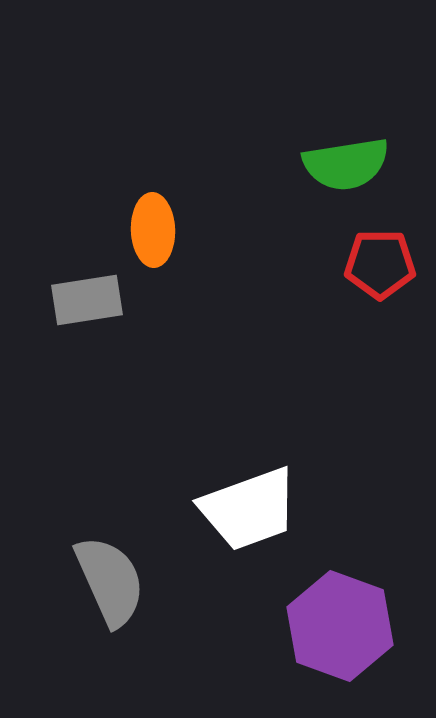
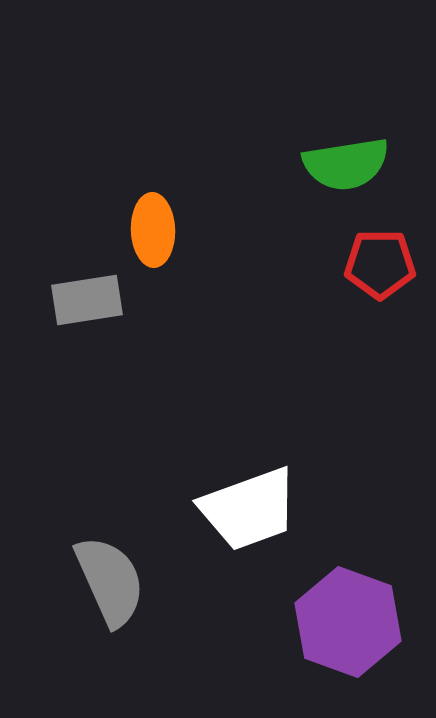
purple hexagon: moved 8 px right, 4 px up
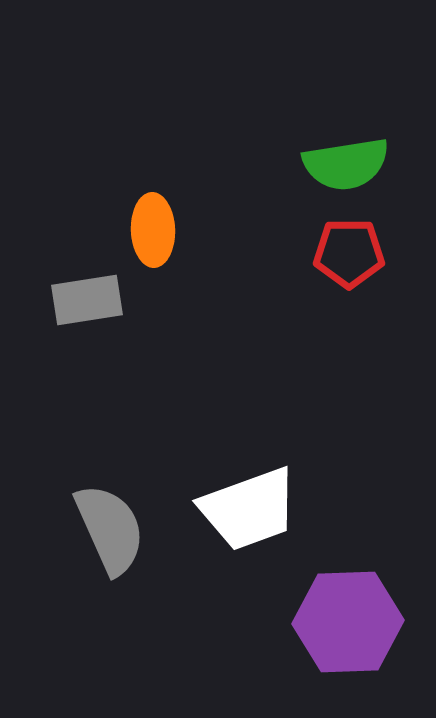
red pentagon: moved 31 px left, 11 px up
gray semicircle: moved 52 px up
purple hexagon: rotated 22 degrees counterclockwise
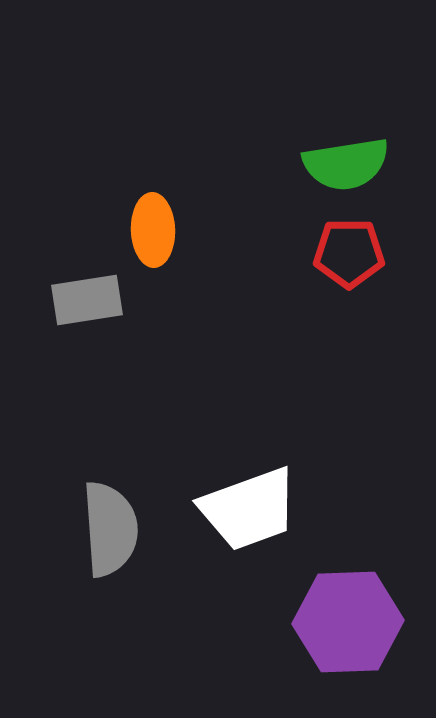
gray semicircle: rotated 20 degrees clockwise
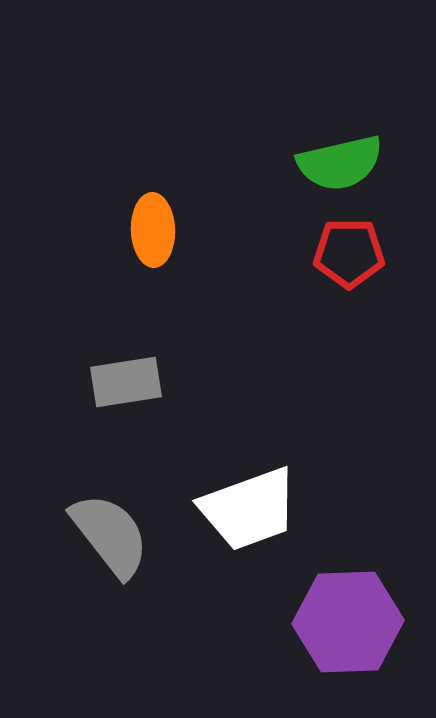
green semicircle: moved 6 px left, 1 px up; rotated 4 degrees counterclockwise
gray rectangle: moved 39 px right, 82 px down
gray semicircle: moved 6 px down; rotated 34 degrees counterclockwise
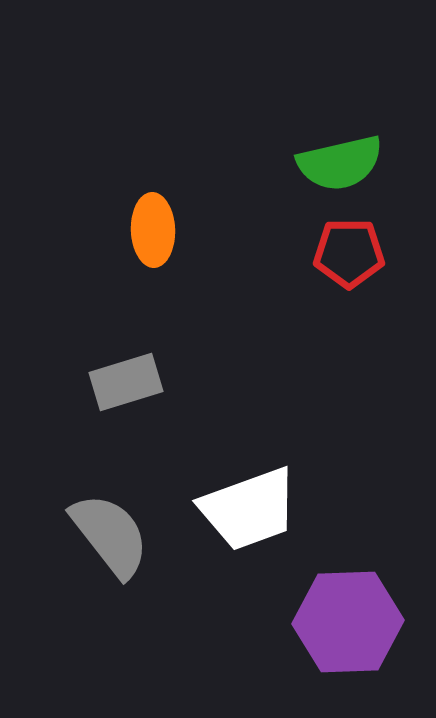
gray rectangle: rotated 8 degrees counterclockwise
